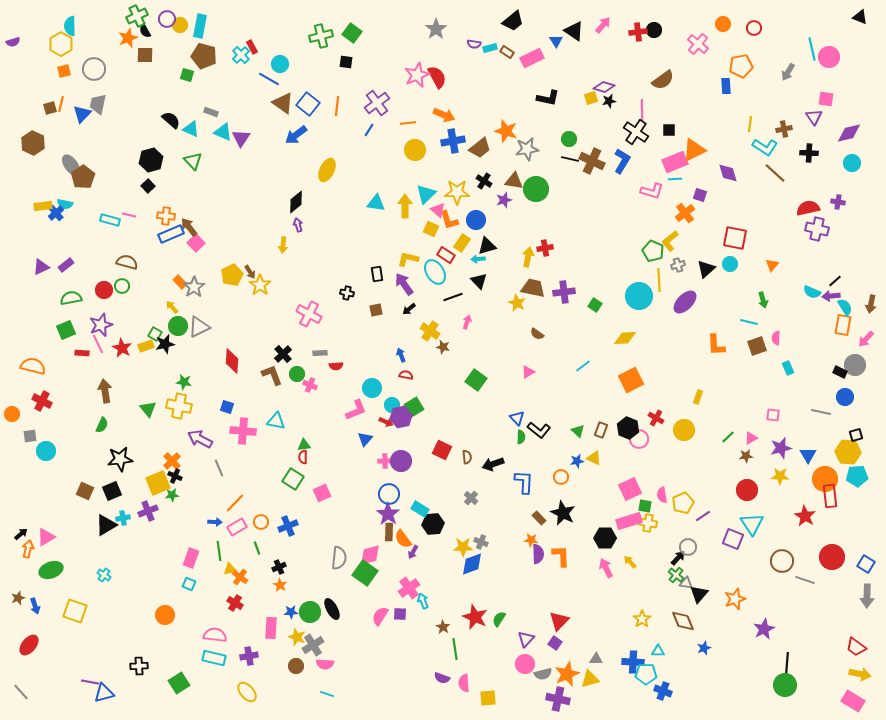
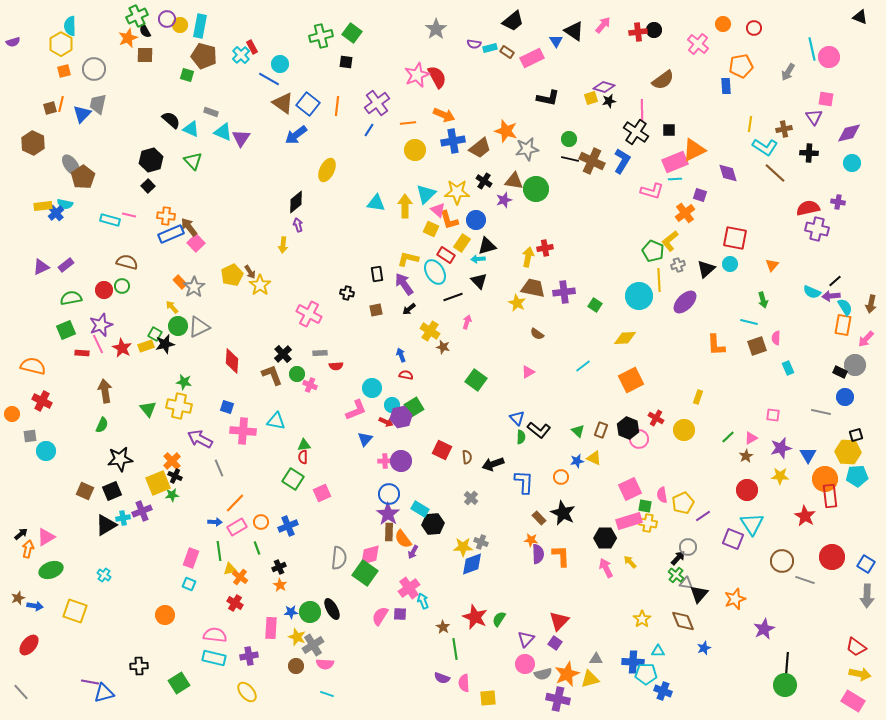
brown star at (746, 456): rotated 24 degrees counterclockwise
purple cross at (148, 511): moved 6 px left
blue arrow at (35, 606): rotated 63 degrees counterclockwise
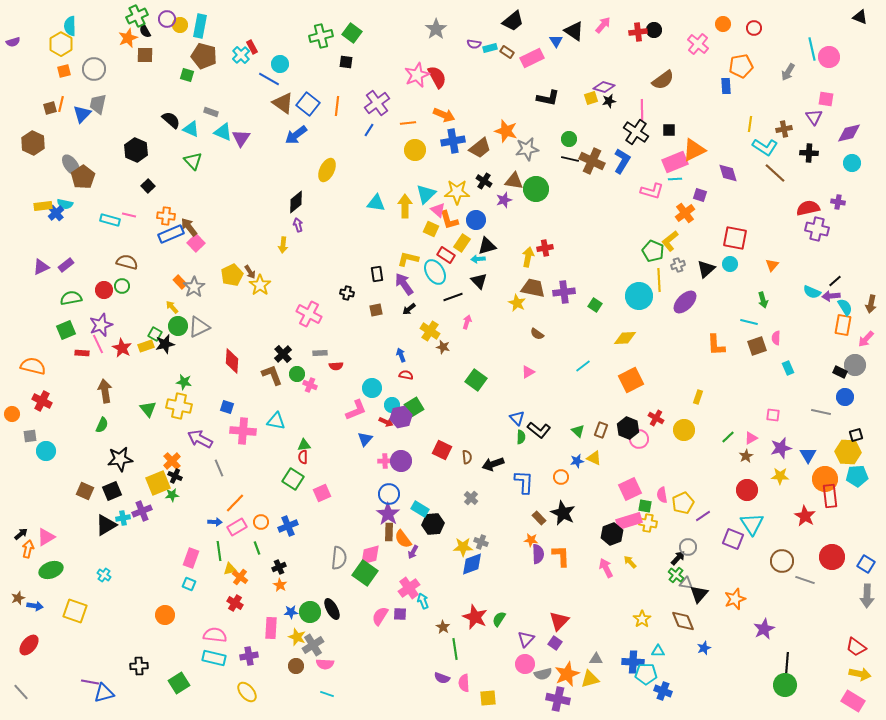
black hexagon at (151, 160): moved 15 px left, 10 px up; rotated 20 degrees counterclockwise
black hexagon at (605, 538): moved 7 px right, 4 px up; rotated 20 degrees counterclockwise
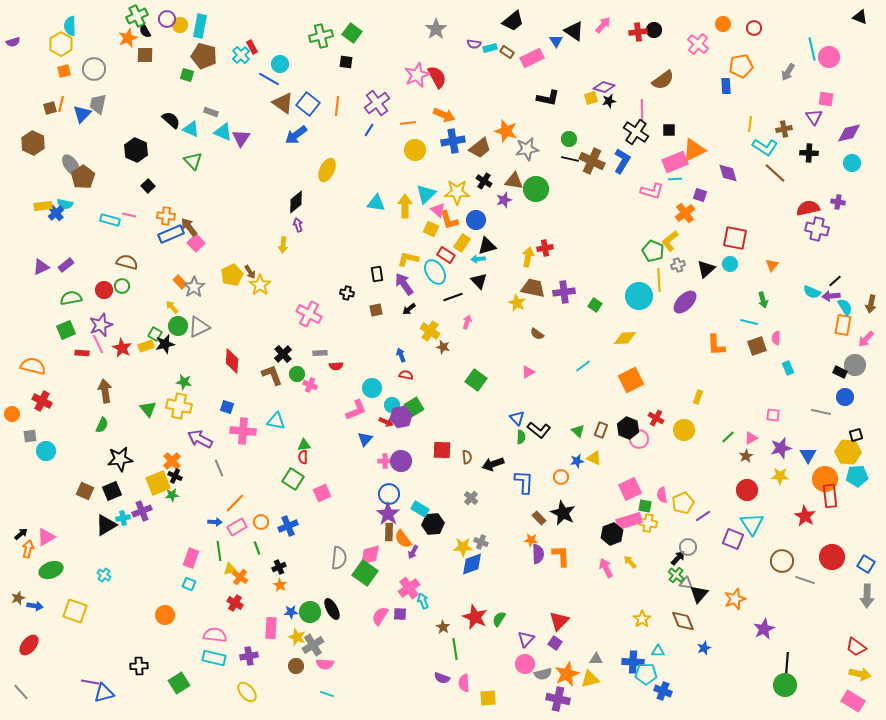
red square at (442, 450): rotated 24 degrees counterclockwise
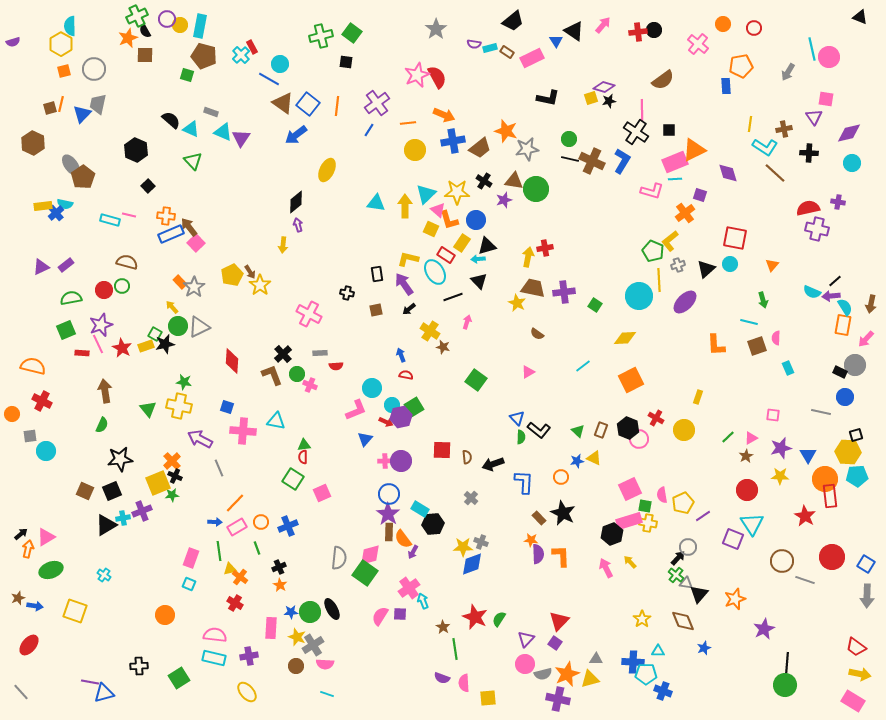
green square at (179, 683): moved 5 px up
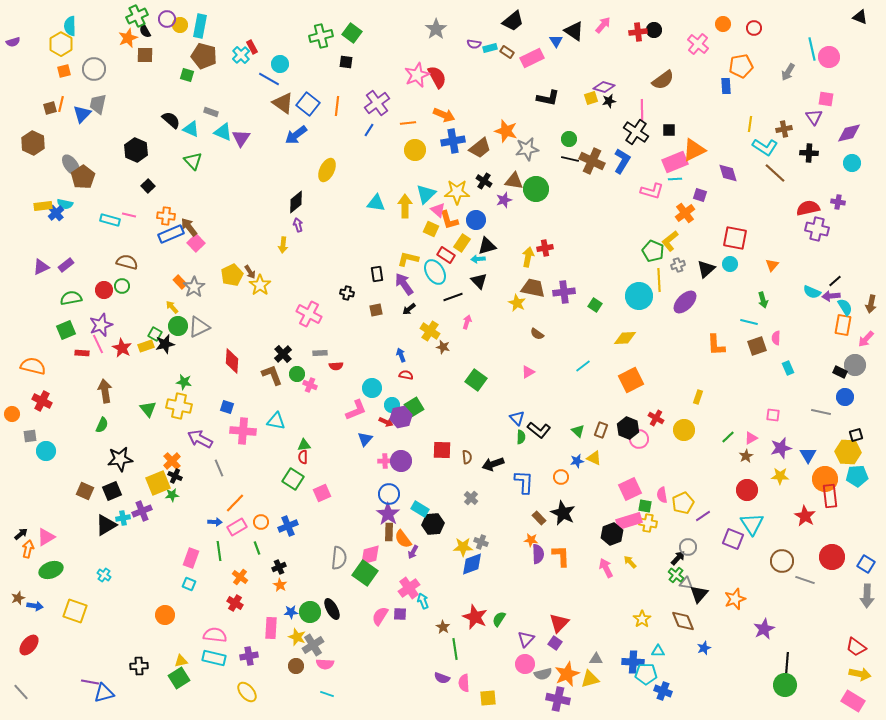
yellow triangle at (230, 569): moved 49 px left, 92 px down
red triangle at (559, 621): moved 2 px down
